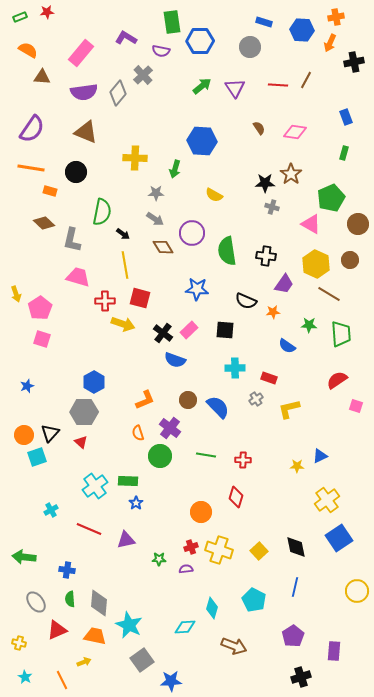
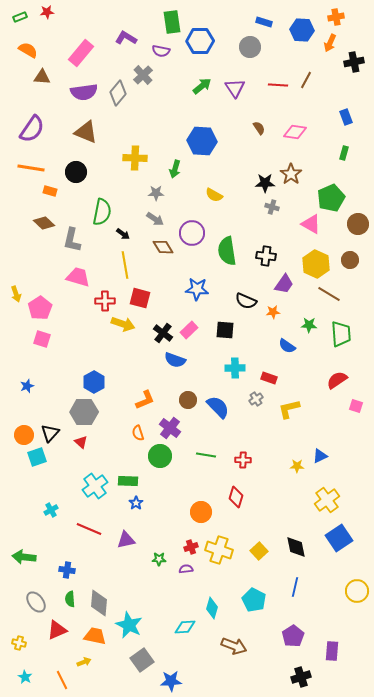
purple rectangle at (334, 651): moved 2 px left
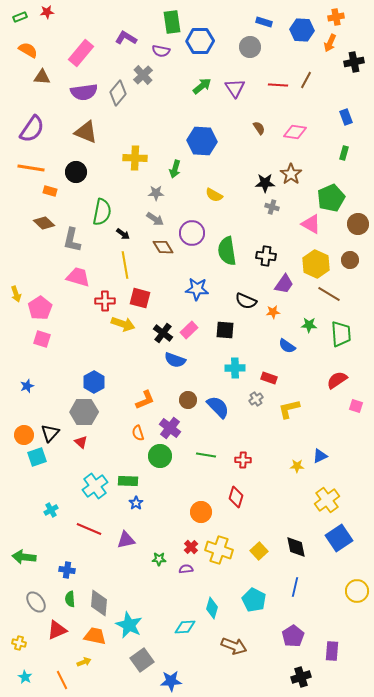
red cross at (191, 547): rotated 24 degrees counterclockwise
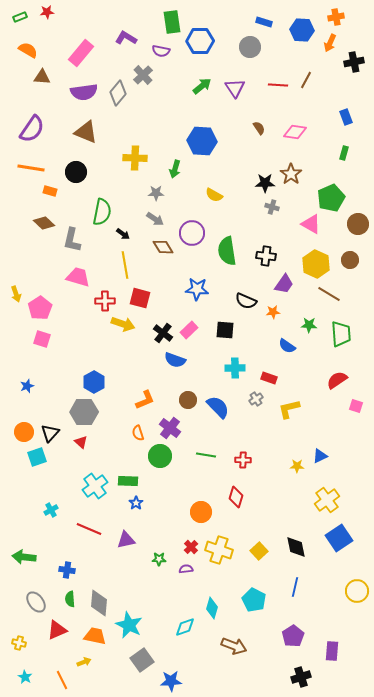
orange circle at (24, 435): moved 3 px up
cyan diamond at (185, 627): rotated 15 degrees counterclockwise
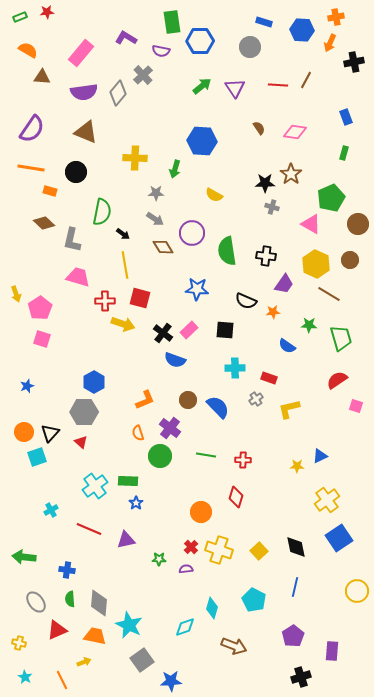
green trapezoid at (341, 334): moved 4 px down; rotated 12 degrees counterclockwise
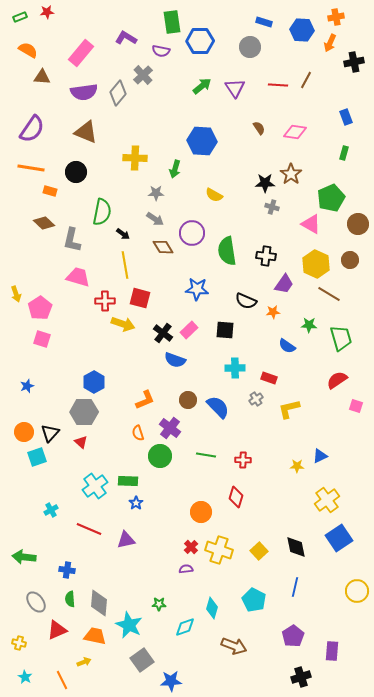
green star at (159, 559): moved 45 px down
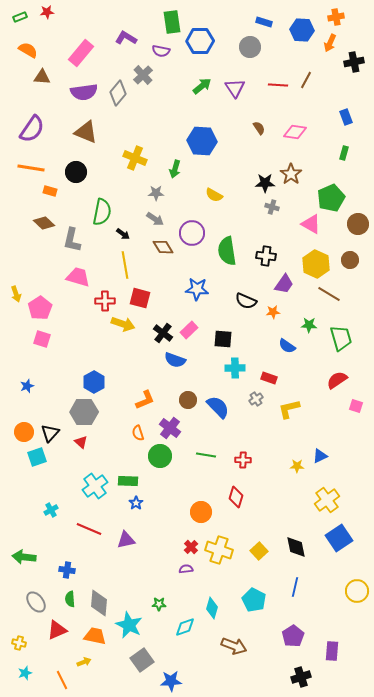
yellow cross at (135, 158): rotated 20 degrees clockwise
black square at (225, 330): moved 2 px left, 9 px down
cyan star at (25, 677): moved 4 px up; rotated 24 degrees clockwise
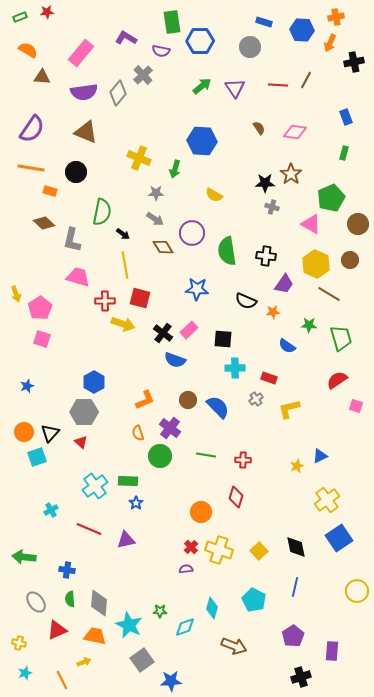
yellow cross at (135, 158): moved 4 px right
yellow star at (297, 466): rotated 24 degrees counterclockwise
green star at (159, 604): moved 1 px right, 7 px down
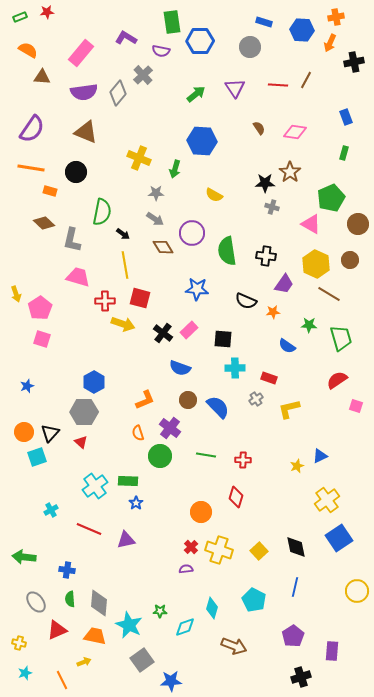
green arrow at (202, 86): moved 6 px left, 8 px down
brown star at (291, 174): moved 1 px left, 2 px up
blue semicircle at (175, 360): moved 5 px right, 8 px down
